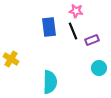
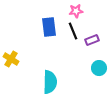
pink star: rotated 16 degrees counterclockwise
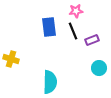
yellow cross: rotated 14 degrees counterclockwise
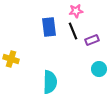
cyan circle: moved 1 px down
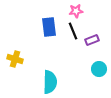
yellow cross: moved 4 px right
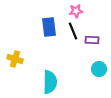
purple rectangle: rotated 24 degrees clockwise
